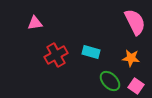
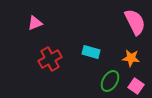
pink triangle: rotated 14 degrees counterclockwise
red cross: moved 6 px left, 4 px down
green ellipse: rotated 75 degrees clockwise
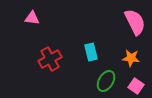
pink triangle: moved 3 px left, 5 px up; rotated 28 degrees clockwise
cyan rectangle: rotated 60 degrees clockwise
green ellipse: moved 4 px left
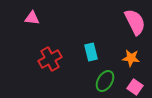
green ellipse: moved 1 px left
pink square: moved 1 px left, 1 px down
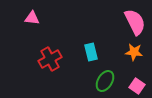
orange star: moved 3 px right, 6 px up
pink square: moved 2 px right, 1 px up
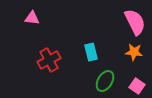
red cross: moved 1 px left, 1 px down
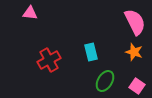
pink triangle: moved 2 px left, 5 px up
orange star: rotated 12 degrees clockwise
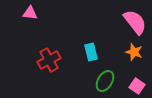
pink semicircle: rotated 12 degrees counterclockwise
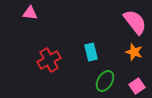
pink square: rotated 21 degrees clockwise
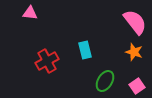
cyan rectangle: moved 6 px left, 2 px up
red cross: moved 2 px left, 1 px down
